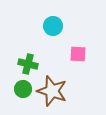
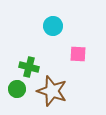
green cross: moved 1 px right, 3 px down
green circle: moved 6 px left
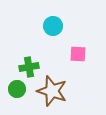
green cross: rotated 24 degrees counterclockwise
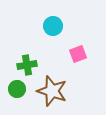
pink square: rotated 24 degrees counterclockwise
green cross: moved 2 px left, 2 px up
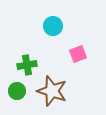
green circle: moved 2 px down
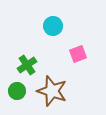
green cross: rotated 24 degrees counterclockwise
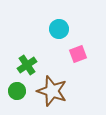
cyan circle: moved 6 px right, 3 px down
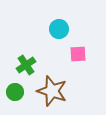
pink square: rotated 18 degrees clockwise
green cross: moved 1 px left
green circle: moved 2 px left, 1 px down
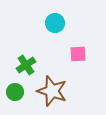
cyan circle: moved 4 px left, 6 px up
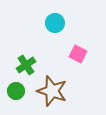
pink square: rotated 30 degrees clockwise
green circle: moved 1 px right, 1 px up
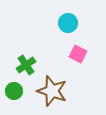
cyan circle: moved 13 px right
green circle: moved 2 px left
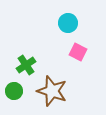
pink square: moved 2 px up
